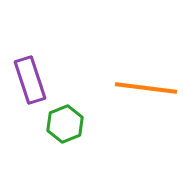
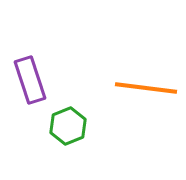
green hexagon: moved 3 px right, 2 px down
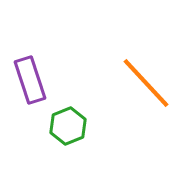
orange line: moved 5 px up; rotated 40 degrees clockwise
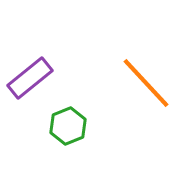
purple rectangle: moved 2 px up; rotated 69 degrees clockwise
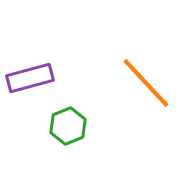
purple rectangle: rotated 24 degrees clockwise
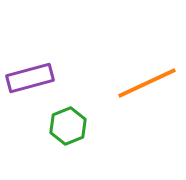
orange line: moved 1 px right; rotated 72 degrees counterclockwise
